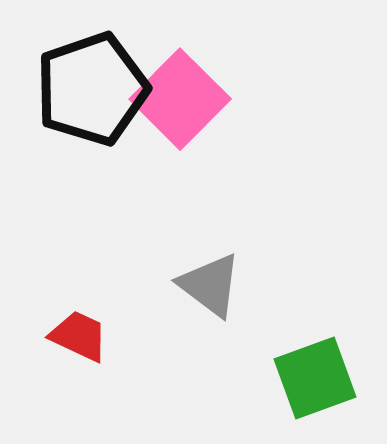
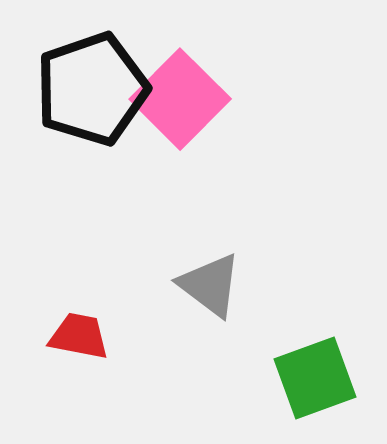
red trapezoid: rotated 14 degrees counterclockwise
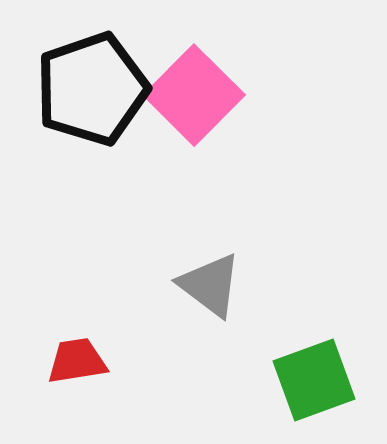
pink square: moved 14 px right, 4 px up
red trapezoid: moved 2 px left, 25 px down; rotated 20 degrees counterclockwise
green square: moved 1 px left, 2 px down
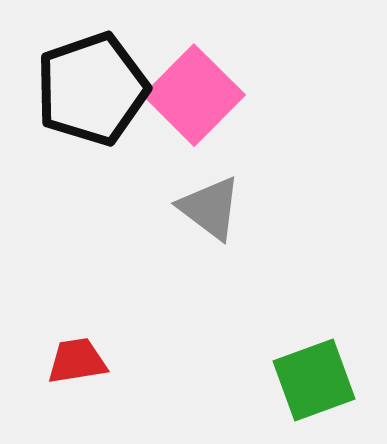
gray triangle: moved 77 px up
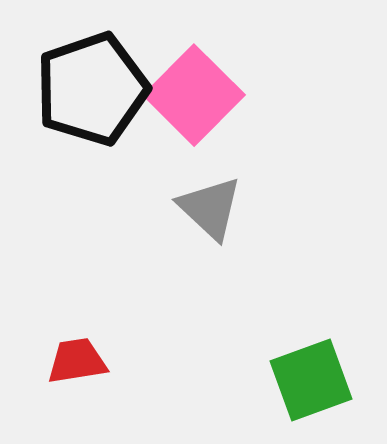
gray triangle: rotated 6 degrees clockwise
green square: moved 3 px left
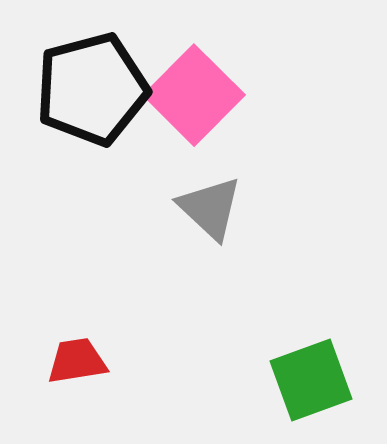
black pentagon: rotated 4 degrees clockwise
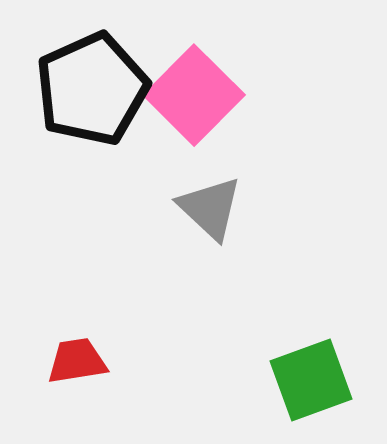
black pentagon: rotated 9 degrees counterclockwise
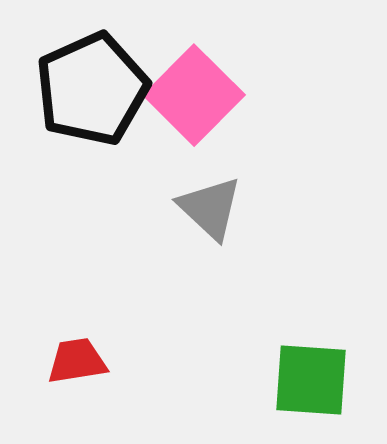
green square: rotated 24 degrees clockwise
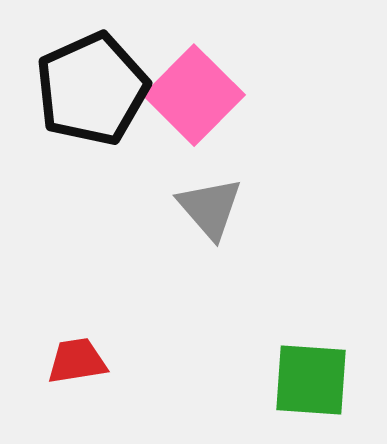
gray triangle: rotated 6 degrees clockwise
